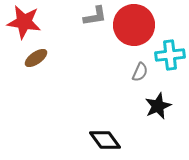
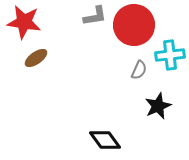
gray semicircle: moved 1 px left, 2 px up
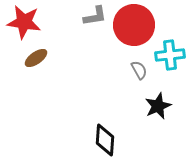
gray semicircle: rotated 54 degrees counterclockwise
black diamond: rotated 40 degrees clockwise
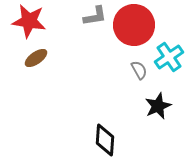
red star: moved 5 px right, 1 px up
cyan cross: moved 1 px left, 2 px down; rotated 28 degrees counterclockwise
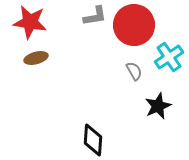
red star: moved 1 px right, 1 px down
brown ellipse: rotated 20 degrees clockwise
gray semicircle: moved 5 px left, 1 px down
black diamond: moved 12 px left
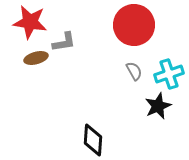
gray L-shape: moved 31 px left, 26 px down
cyan cross: moved 17 px down; rotated 16 degrees clockwise
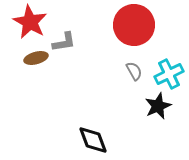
red star: rotated 20 degrees clockwise
cyan cross: rotated 8 degrees counterclockwise
black diamond: rotated 24 degrees counterclockwise
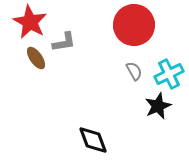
brown ellipse: rotated 70 degrees clockwise
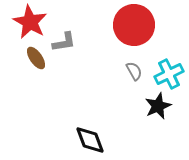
black diamond: moved 3 px left
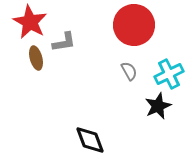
brown ellipse: rotated 20 degrees clockwise
gray semicircle: moved 5 px left
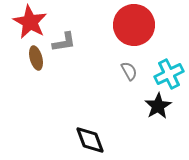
black star: rotated 8 degrees counterclockwise
